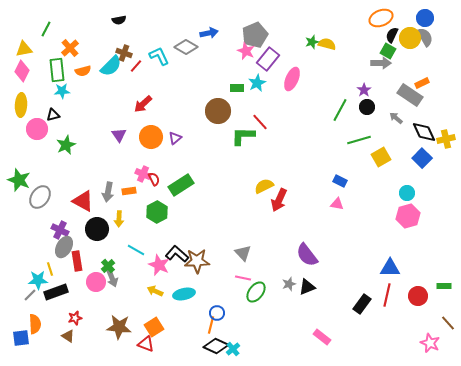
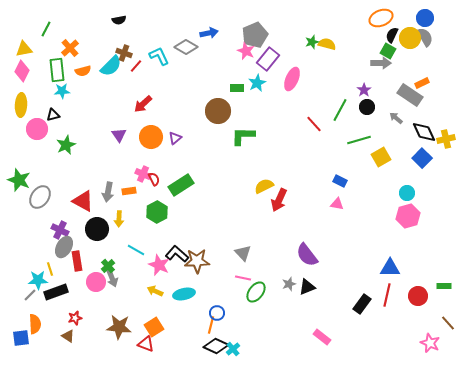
red line at (260, 122): moved 54 px right, 2 px down
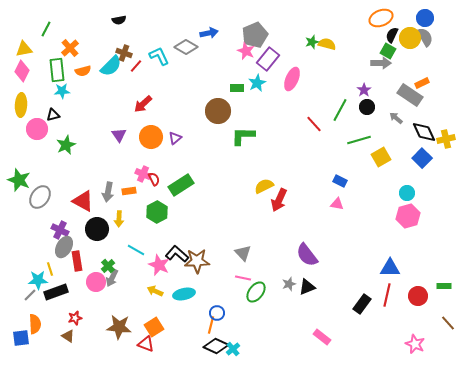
gray arrow at (112, 278): rotated 48 degrees clockwise
pink star at (430, 343): moved 15 px left, 1 px down
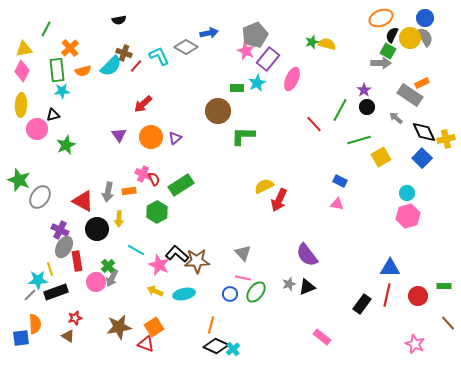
blue circle at (217, 313): moved 13 px right, 19 px up
brown star at (119, 327): rotated 15 degrees counterclockwise
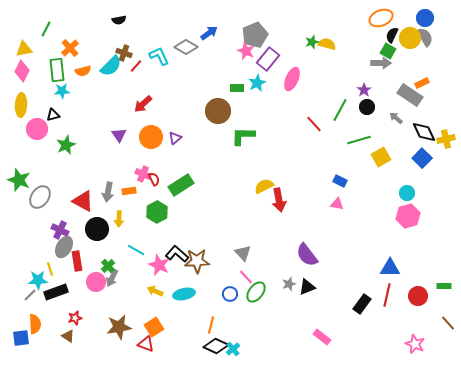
blue arrow at (209, 33): rotated 24 degrees counterclockwise
red arrow at (279, 200): rotated 35 degrees counterclockwise
pink line at (243, 278): moved 3 px right, 1 px up; rotated 35 degrees clockwise
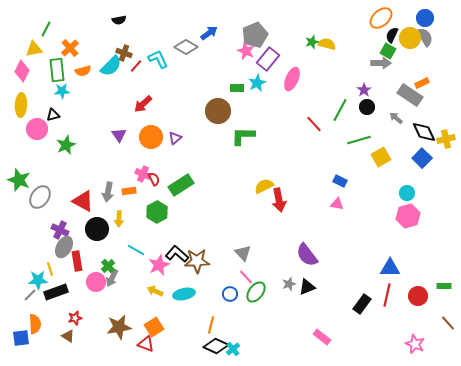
orange ellipse at (381, 18): rotated 20 degrees counterclockwise
yellow triangle at (24, 49): moved 10 px right
cyan L-shape at (159, 56): moved 1 px left, 3 px down
pink star at (159, 265): rotated 25 degrees clockwise
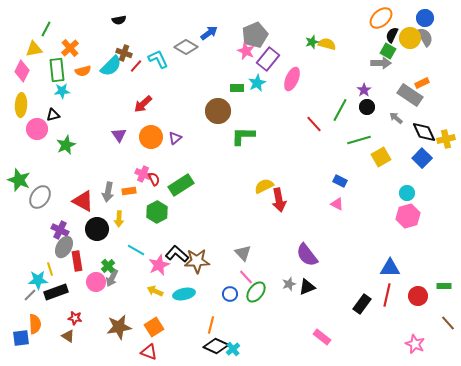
pink triangle at (337, 204): rotated 16 degrees clockwise
red star at (75, 318): rotated 24 degrees clockwise
red triangle at (146, 344): moved 3 px right, 8 px down
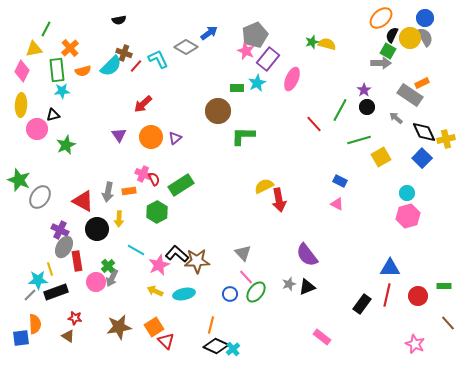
red triangle at (149, 352): moved 17 px right, 11 px up; rotated 24 degrees clockwise
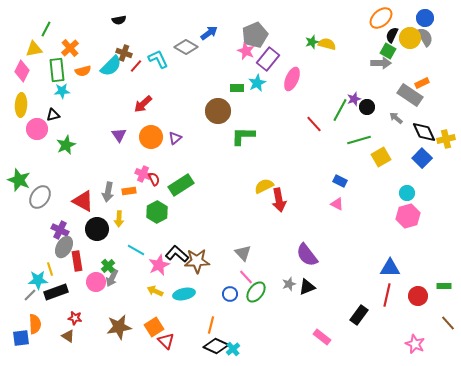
purple star at (364, 90): moved 10 px left, 9 px down; rotated 16 degrees clockwise
black rectangle at (362, 304): moved 3 px left, 11 px down
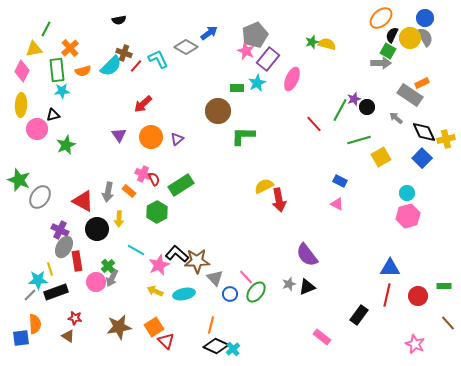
purple triangle at (175, 138): moved 2 px right, 1 px down
orange rectangle at (129, 191): rotated 48 degrees clockwise
gray triangle at (243, 253): moved 28 px left, 25 px down
